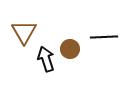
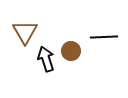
brown triangle: moved 1 px right
brown circle: moved 1 px right, 2 px down
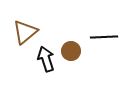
brown triangle: rotated 20 degrees clockwise
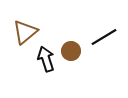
black line: rotated 28 degrees counterclockwise
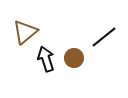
black line: rotated 8 degrees counterclockwise
brown circle: moved 3 px right, 7 px down
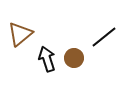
brown triangle: moved 5 px left, 2 px down
black arrow: moved 1 px right
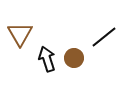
brown triangle: rotated 20 degrees counterclockwise
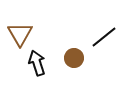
black arrow: moved 10 px left, 4 px down
